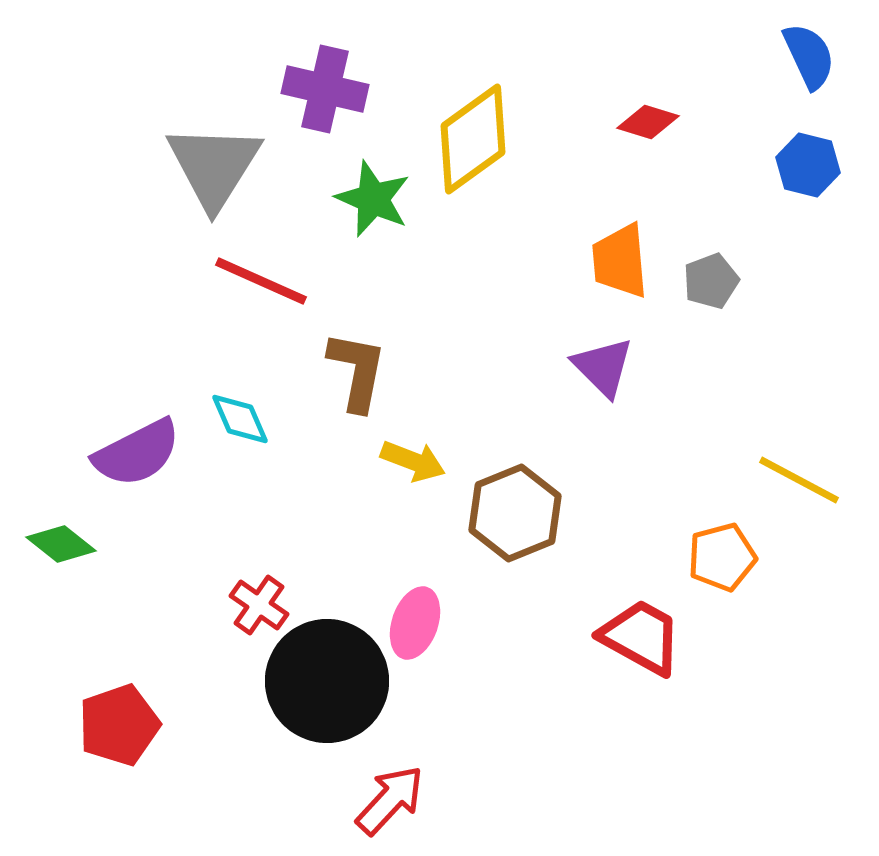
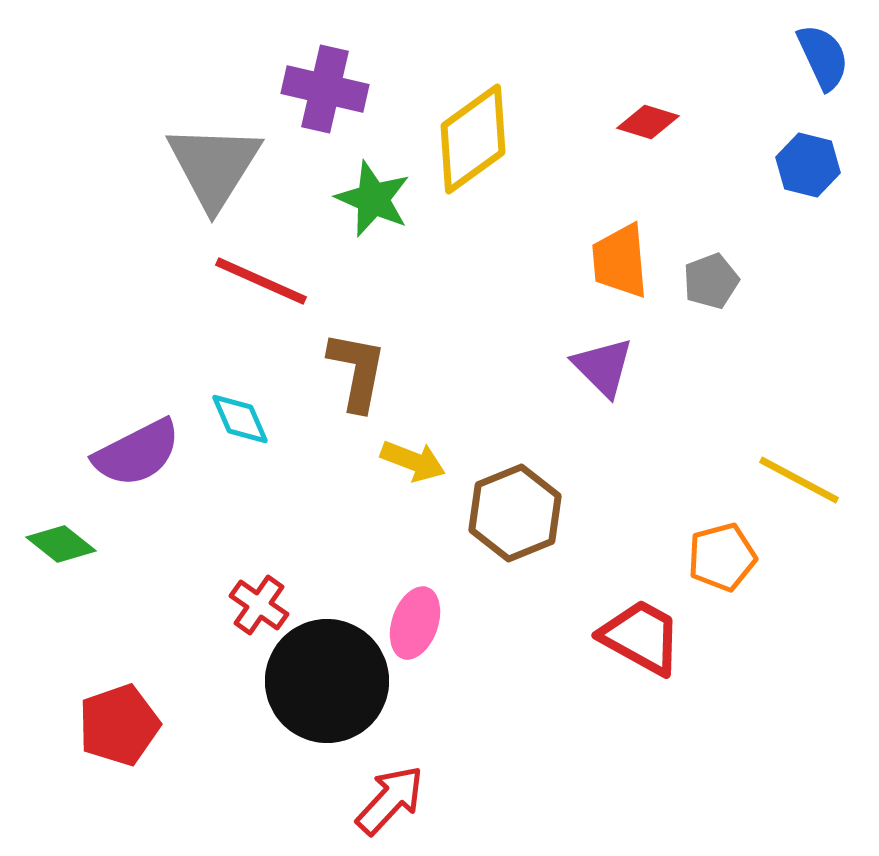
blue semicircle: moved 14 px right, 1 px down
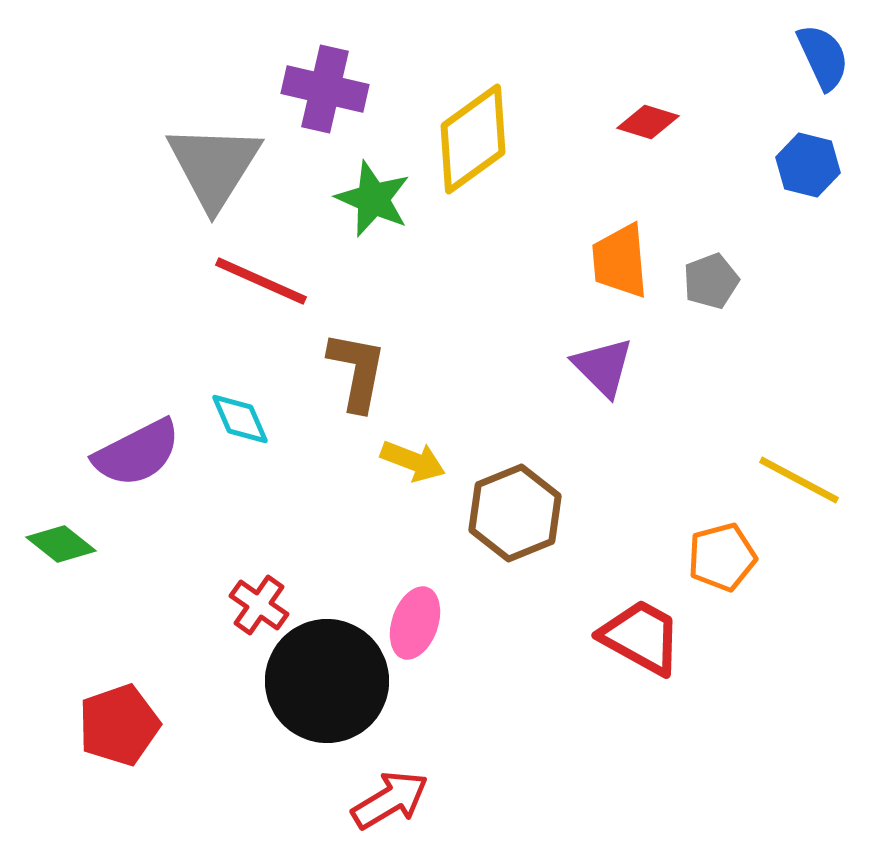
red arrow: rotated 16 degrees clockwise
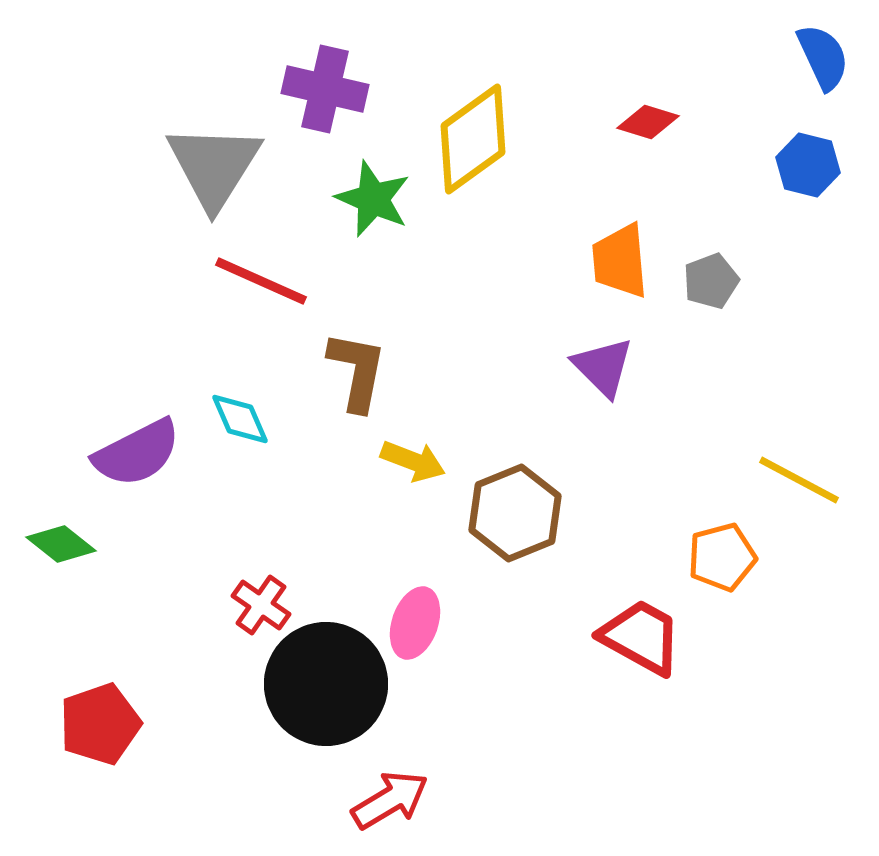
red cross: moved 2 px right
black circle: moved 1 px left, 3 px down
red pentagon: moved 19 px left, 1 px up
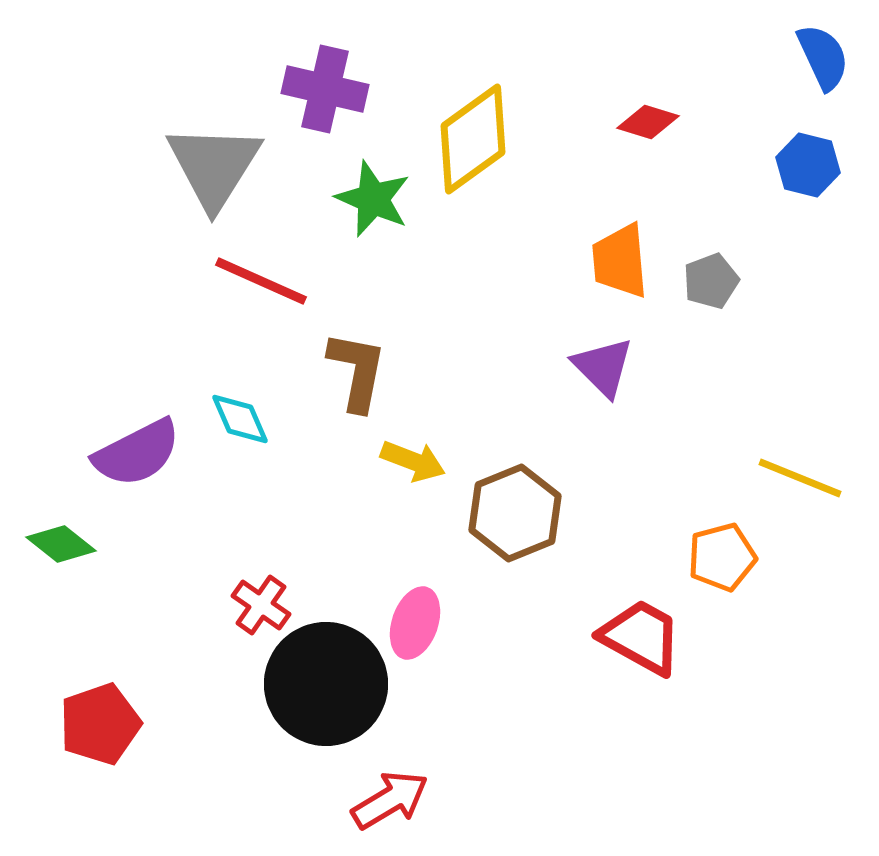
yellow line: moved 1 px right, 2 px up; rotated 6 degrees counterclockwise
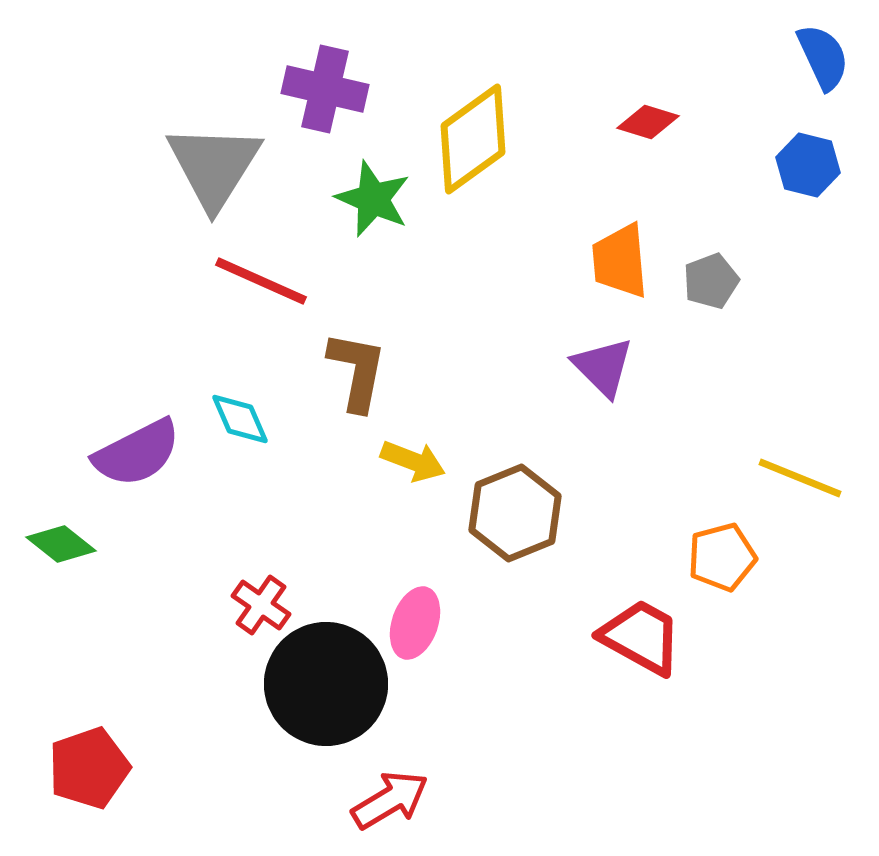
red pentagon: moved 11 px left, 44 px down
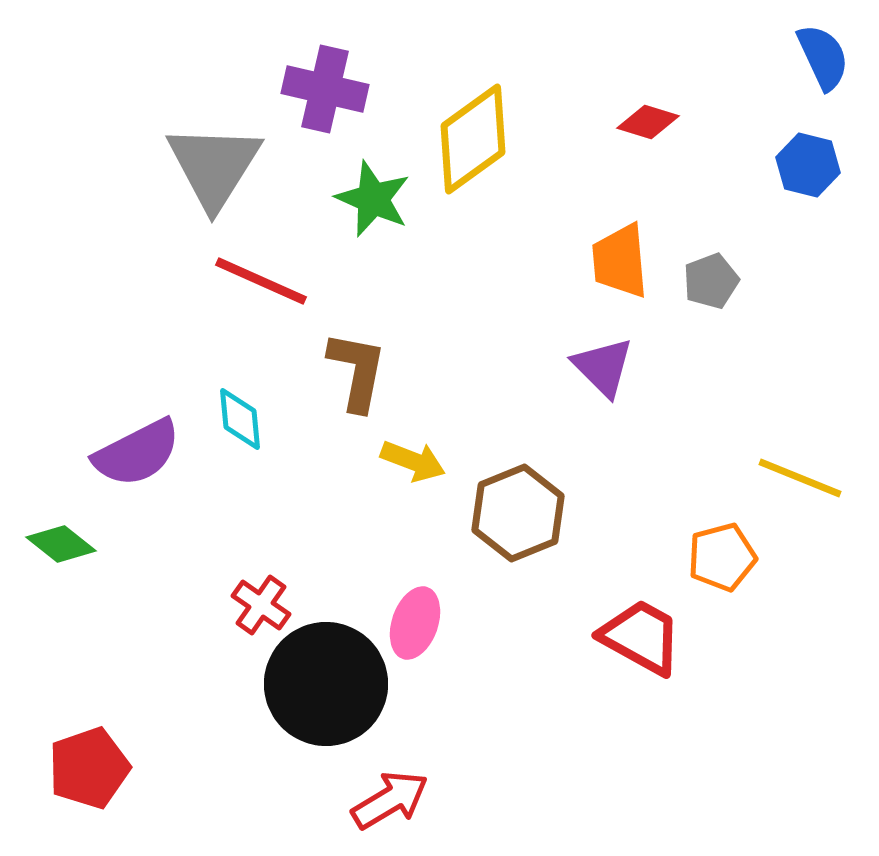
cyan diamond: rotated 18 degrees clockwise
brown hexagon: moved 3 px right
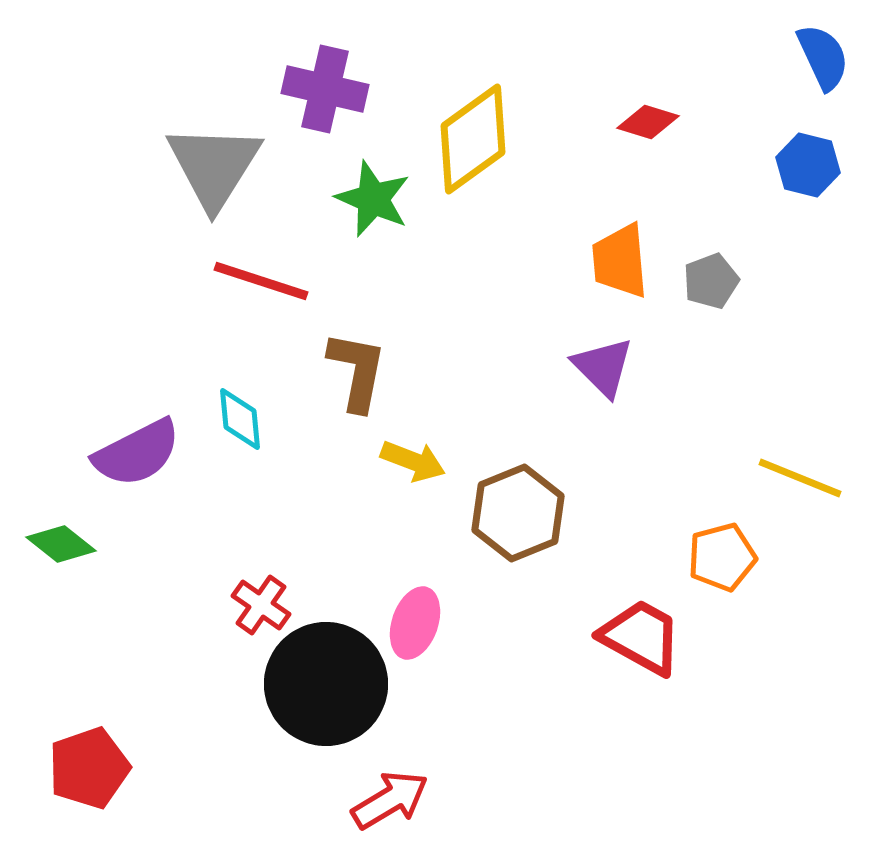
red line: rotated 6 degrees counterclockwise
